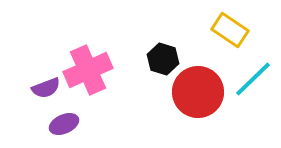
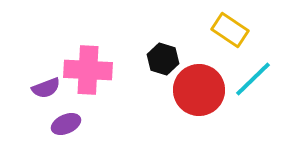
pink cross: rotated 27 degrees clockwise
red circle: moved 1 px right, 2 px up
purple ellipse: moved 2 px right
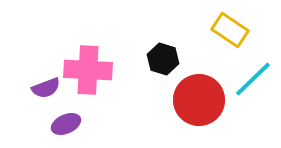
red circle: moved 10 px down
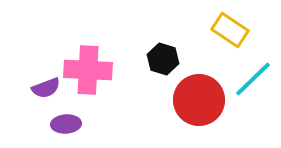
purple ellipse: rotated 20 degrees clockwise
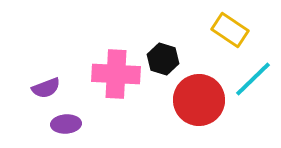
pink cross: moved 28 px right, 4 px down
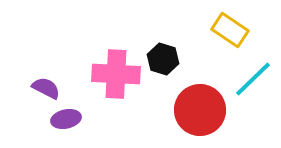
purple semicircle: rotated 132 degrees counterclockwise
red circle: moved 1 px right, 10 px down
purple ellipse: moved 5 px up; rotated 8 degrees counterclockwise
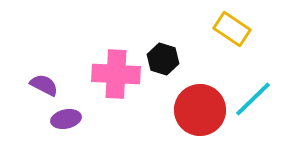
yellow rectangle: moved 2 px right, 1 px up
cyan line: moved 20 px down
purple semicircle: moved 2 px left, 3 px up
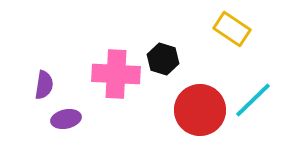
purple semicircle: rotated 72 degrees clockwise
cyan line: moved 1 px down
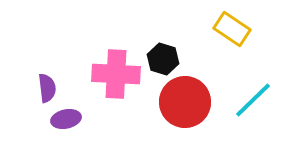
purple semicircle: moved 3 px right, 3 px down; rotated 16 degrees counterclockwise
red circle: moved 15 px left, 8 px up
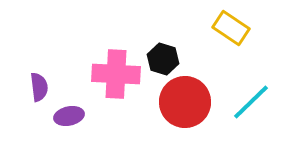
yellow rectangle: moved 1 px left, 1 px up
purple semicircle: moved 8 px left, 1 px up
cyan line: moved 2 px left, 2 px down
purple ellipse: moved 3 px right, 3 px up
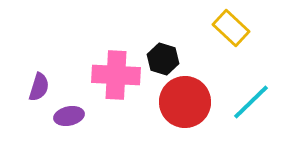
yellow rectangle: rotated 9 degrees clockwise
pink cross: moved 1 px down
purple semicircle: rotated 24 degrees clockwise
